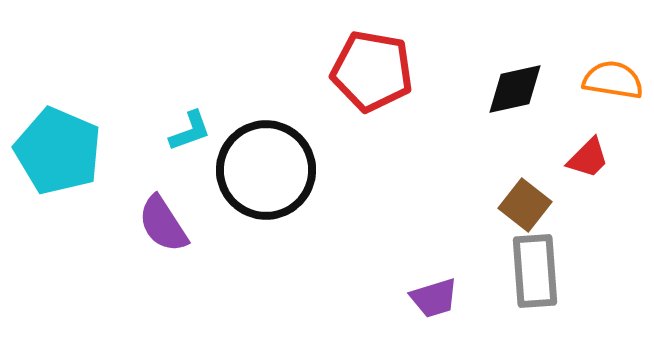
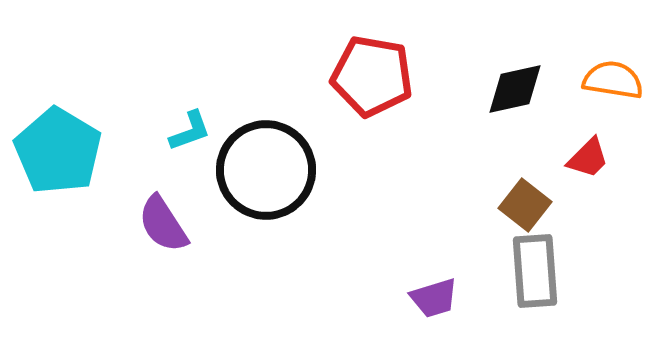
red pentagon: moved 5 px down
cyan pentagon: rotated 8 degrees clockwise
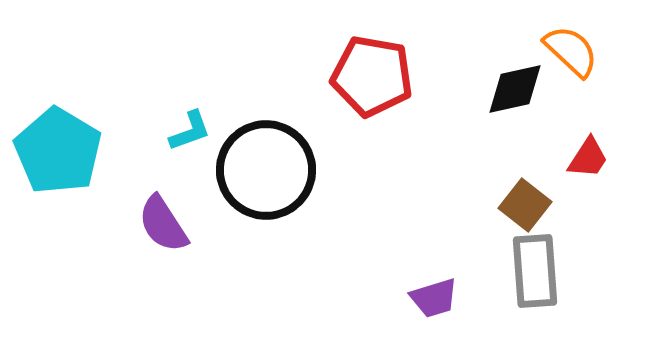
orange semicircle: moved 42 px left, 29 px up; rotated 34 degrees clockwise
red trapezoid: rotated 12 degrees counterclockwise
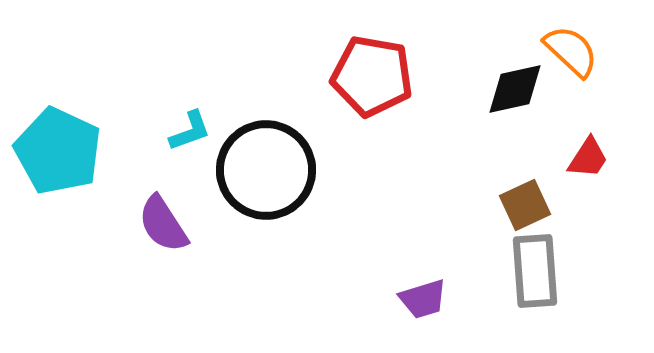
cyan pentagon: rotated 6 degrees counterclockwise
brown square: rotated 27 degrees clockwise
purple trapezoid: moved 11 px left, 1 px down
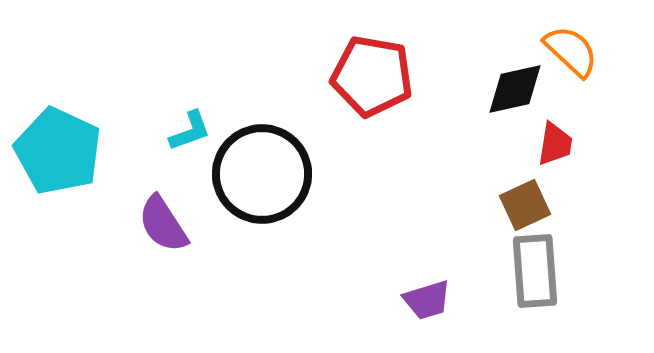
red trapezoid: moved 33 px left, 14 px up; rotated 24 degrees counterclockwise
black circle: moved 4 px left, 4 px down
purple trapezoid: moved 4 px right, 1 px down
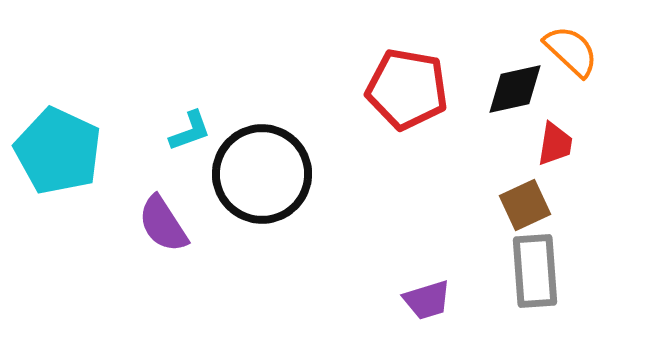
red pentagon: moved 35 px right, 13 px down
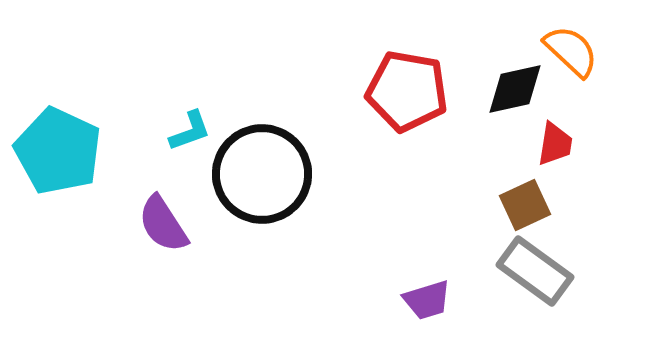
red pentagon: moved 2 px down
gray rectangle: rotated 50 degrees counterclockwise
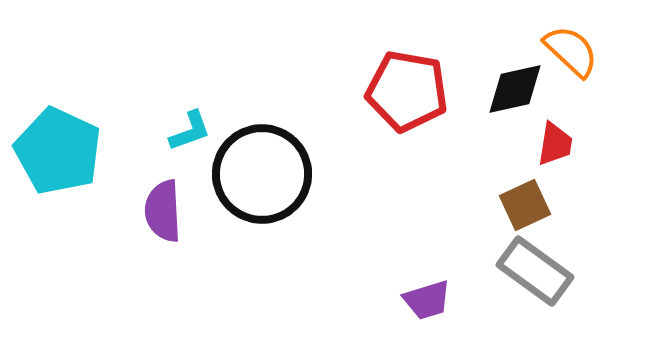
purple semicircle: moved 13 px up; rotated 30 degrees clockwise
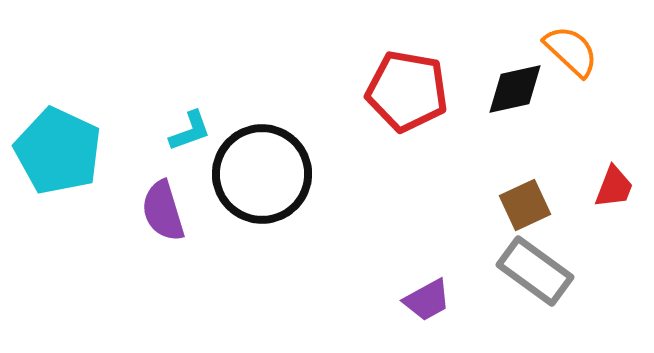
red trapezoid: moved 59 px right, 43 px down; rotated 12 degrees clockwise
purple semicircle: rotated 14 degrees counterclockwise
purple trapezoid: rotated 12 degrees counterclockwise
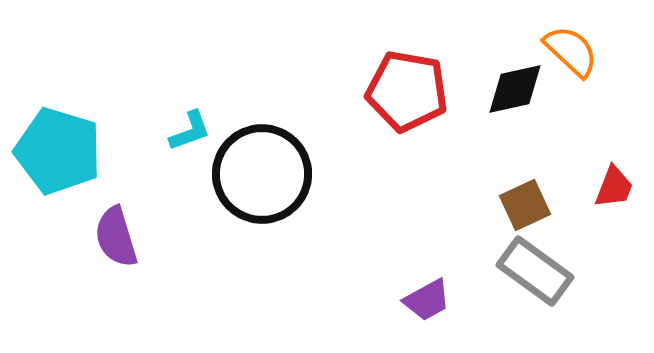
cyan pentagon: rotated 8 degrees counterclockwise
purple semicircle: moved 47 px left, 26 px down
